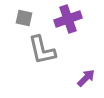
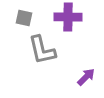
purple cross: moved 2 px up; rotated 20 degrees clockwise
purple arrow: moved 1 px up
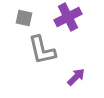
purple cross: rotated 28 degrees counterclockwise
purple arrow: moved 10 px left
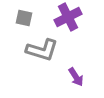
gray L-shape: rotated 60 degrees counterclockwise
purple arrow: rotated 102 degrees clockwise
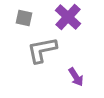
purple cross: rotated 20 degrees counterclockwise
gray L-shape: rotated 152 degrees clockwise
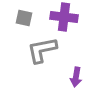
purple cross: moved 4 px left; rotated 36 degrees counterclockwise
purple arrow: rotated 42 degrees clockwise
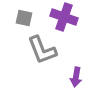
purple cross: rotated 12 degrees clockwise
gray L-shape: rotated 100 degrees counterclockwise
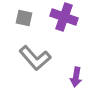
gray L-shape: moved 7 px left, 8 px down; rotated 20 degrees counterclockwise
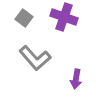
gray square: rotated 24 degrees clockwise
purple arrow: moved 2 px down
